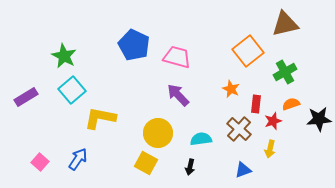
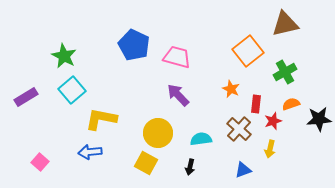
yellow L-shape: moved 1 px right, 1 px down
blue arrow: moved 12 px right, 7 px up; rotated 130 degrees counterclockwise
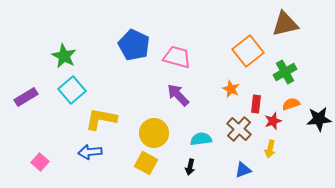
yellow circle: moved 4 px left
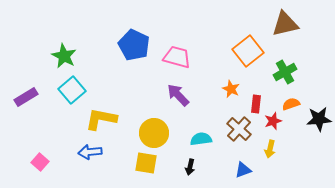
yellow square: rotated 20 degrees counterclockwise
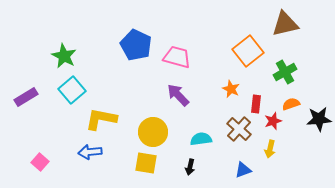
blue pentagon: moved 2 px right
yellow circle: moved 1 px left, 1 px up
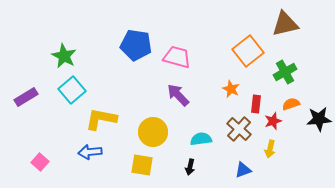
blue pentagon: rotated 16 degrees counterclockwise
yellow square: moved 4 px left, 2 px down
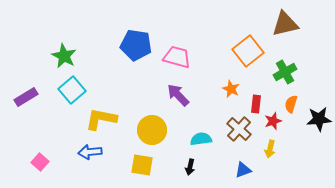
orange semicircle: rotated 54 degrees counterclockwise
yellow circle: moved 1 px left, 2 px up
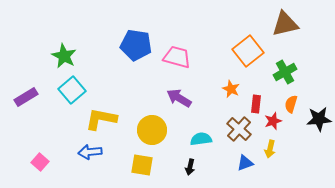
purple arrow: moved 1 px right, 3 px down; rotated 15 degrees counterclockwise
blue triangle: moved 2 px right, 7 px up
